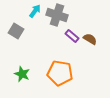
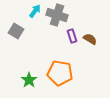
purple rectangle: rotated 32 degrees clockwise
green star: moved 7 px right, 6 px down; rotated 14 degrees clockwise
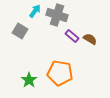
gray square: moved 4 px right
purple rectangle: rotated 32 degrees counterclockwise
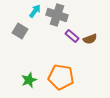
brown semicircle: rotated 128 degrees clockwise
orange pentagon: moved 1 px right, 4 px down
green star: rotated 14 degrees clockwise
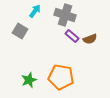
gray cross: moved 8 px right
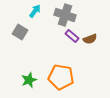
gray square: moved 1 px down
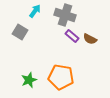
brown semicircle: rotated 48 degrees clockwise
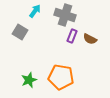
purple rectangle: rotated 72 degrees clockwise
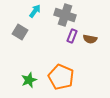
brown semicircle: rotated 16 degrees counterclockwise
orange pentagon: rotated 15 degrees clockwise
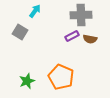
gray cross: moved 16 px right; rotated 20 degrees counterclockwise
purple rectangle: rotated 40 degrees clockwise
green star: moved 2 px left, 1 px down
